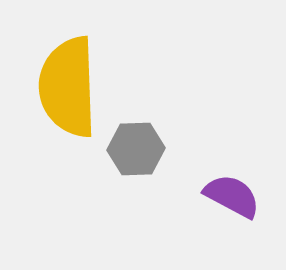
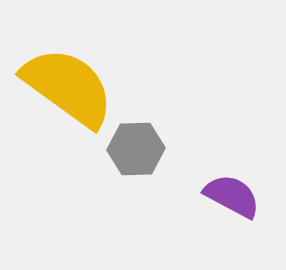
yellow semicircle: rotated 128 degrees clockwise
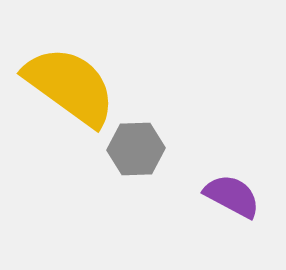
yellow semicircle: moved 2 px right, 1 px up
